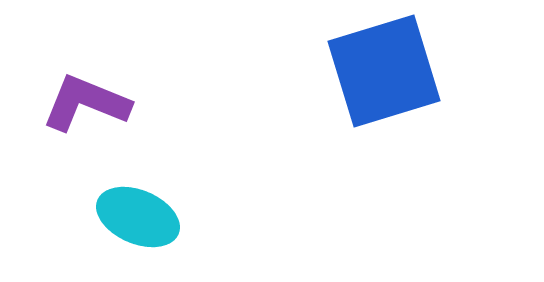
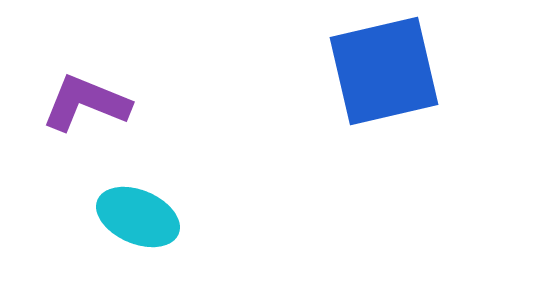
blue square: rotated 4 degrees clockwise
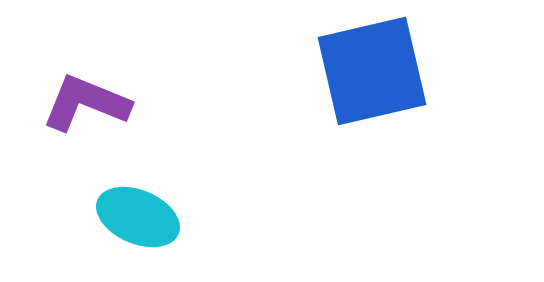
blue square: moved 12 px left
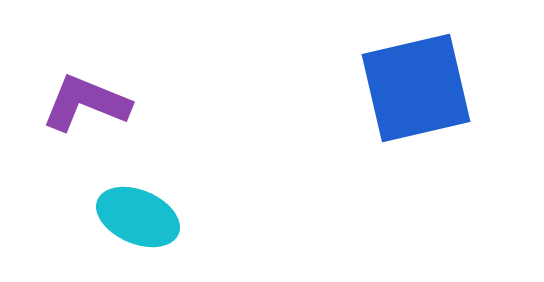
blue square: moved 44 px right, 17 px down
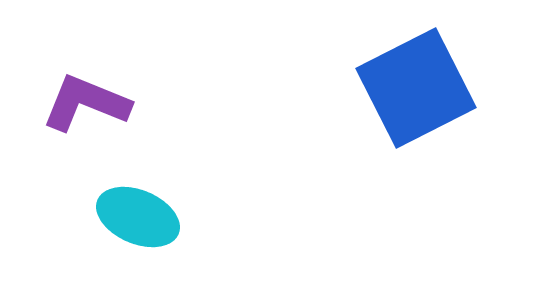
blue square: rotated 14 degrees counterclockwise
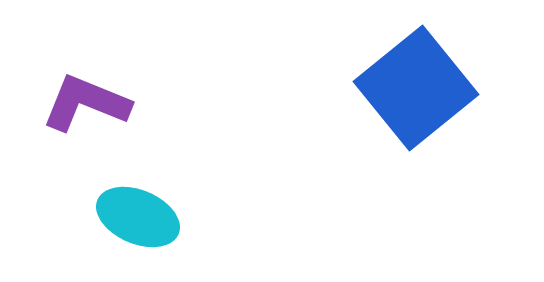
blue square: rotated 12 degrees counterclockwise
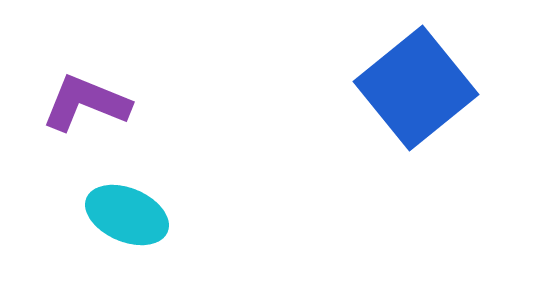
cyan ellipse: moved 11 px left, 2 px up
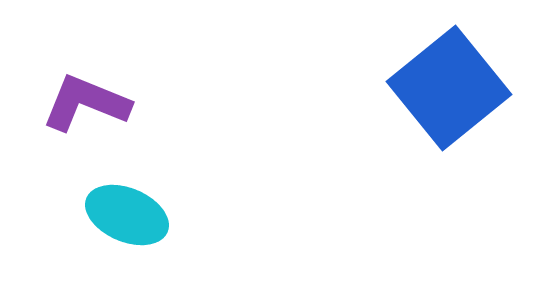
blue square: moved 33 px right
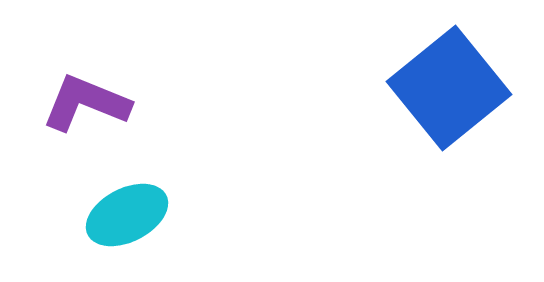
cyan ellipse: rotated 50 degrees counterclockwise
